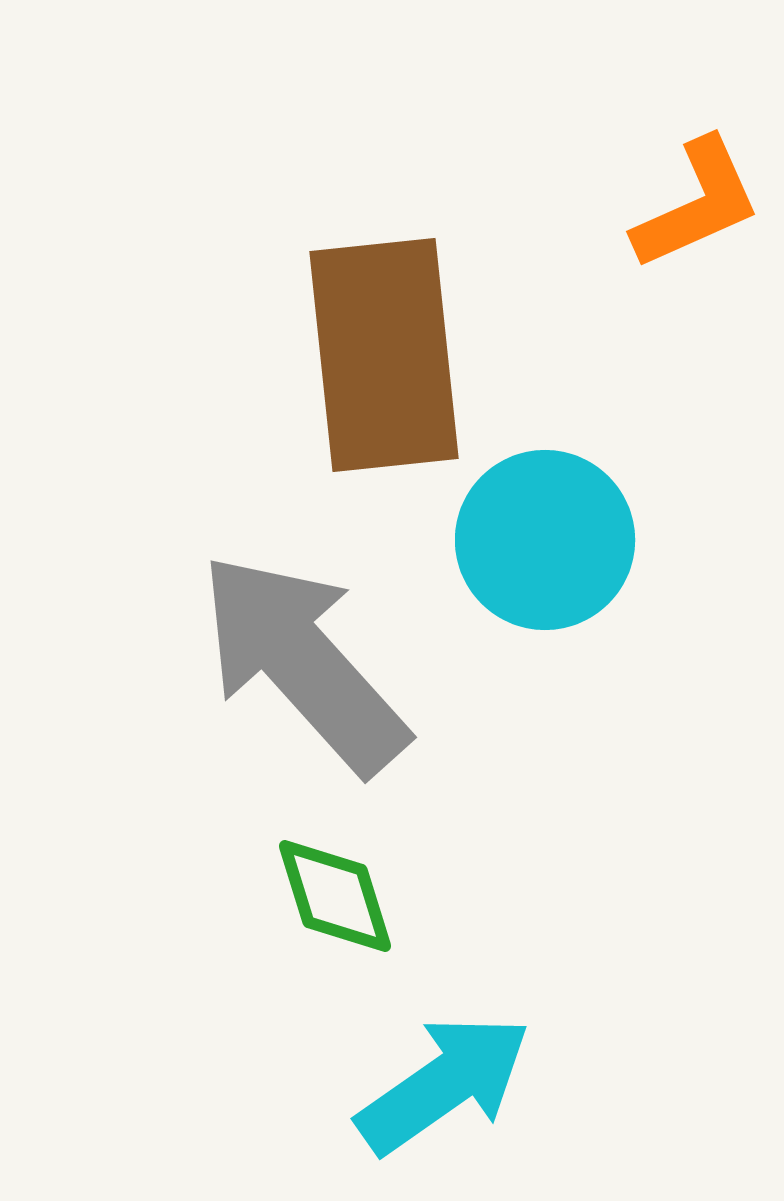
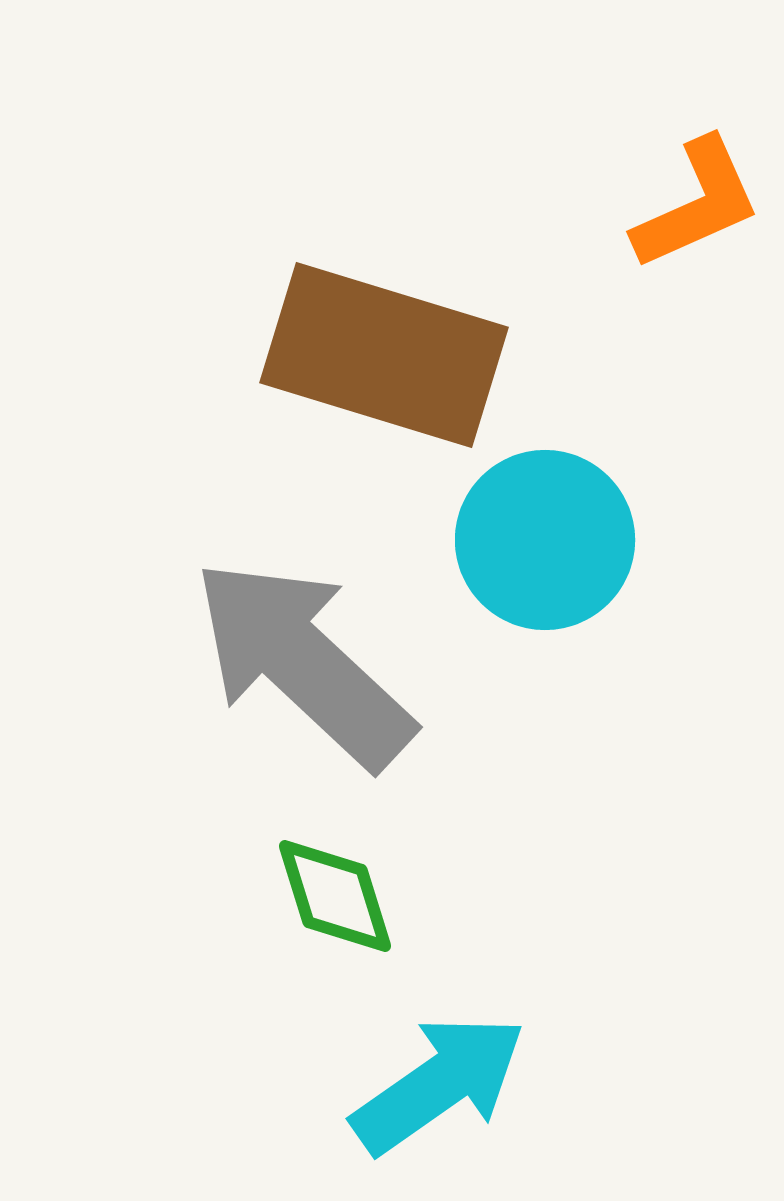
brown rectangle: rotated 67 degrees counterclockwise
gray arrow: rotated 5 degrees counterclockwise
cyan arrow: moved 5 px left
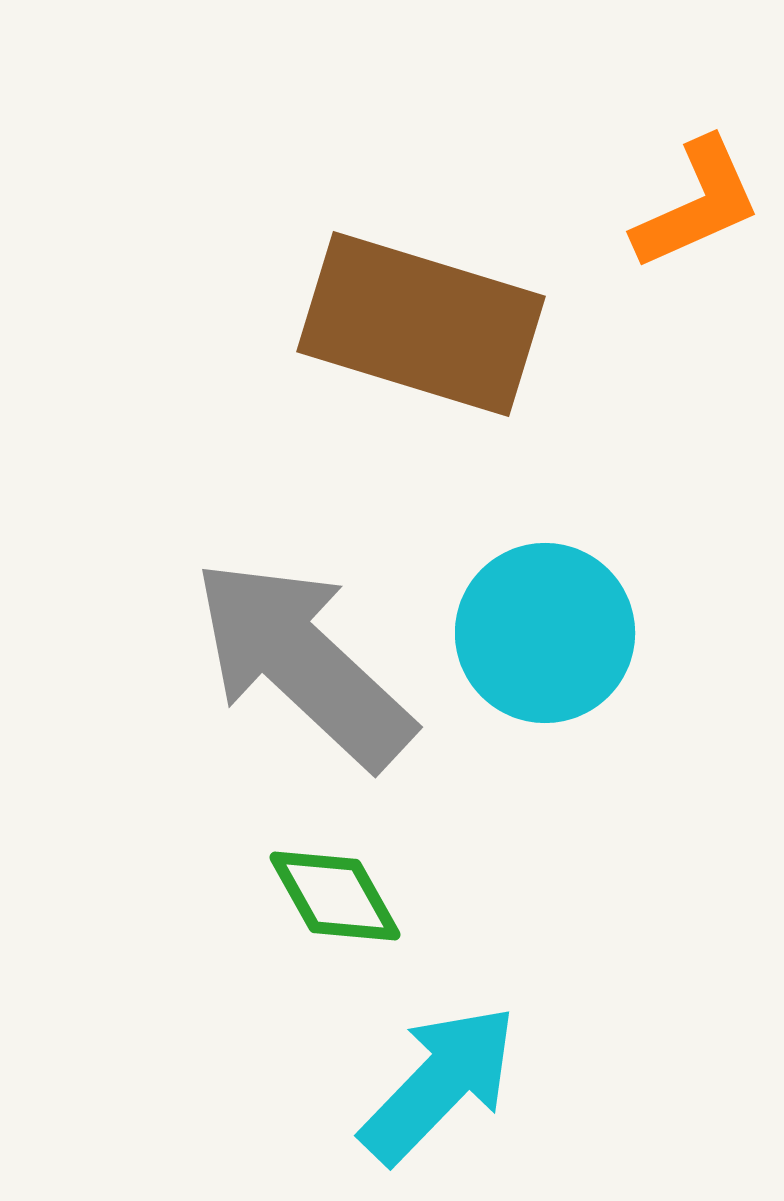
brown rectangle: moved 37 px right, 31 px up
cyan circle: moved 93 px down
green diamond: rotated 12 degrees counterclockwise
cyan arrow: rotated 11 degrees counterclockwise
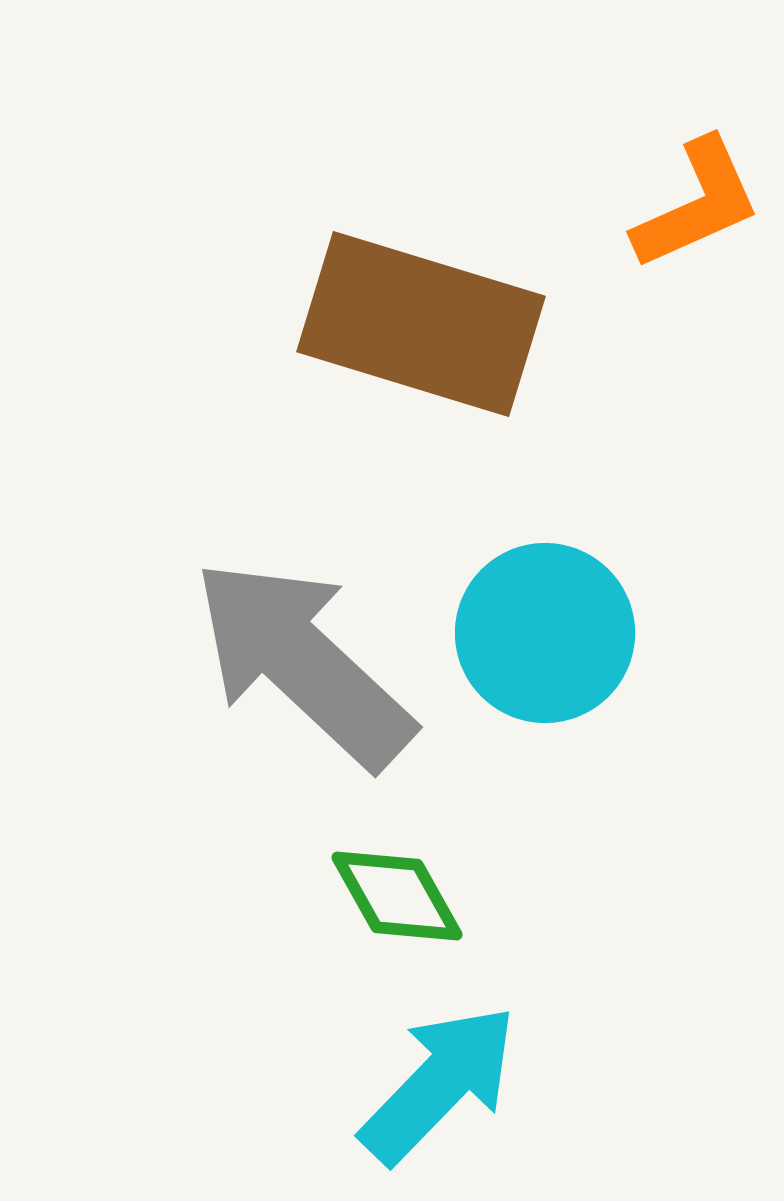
green diamond: moved 62 px right
